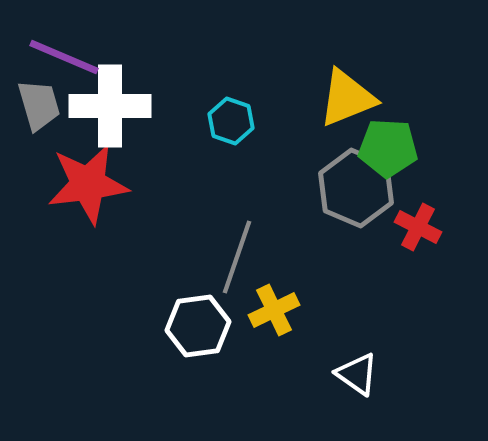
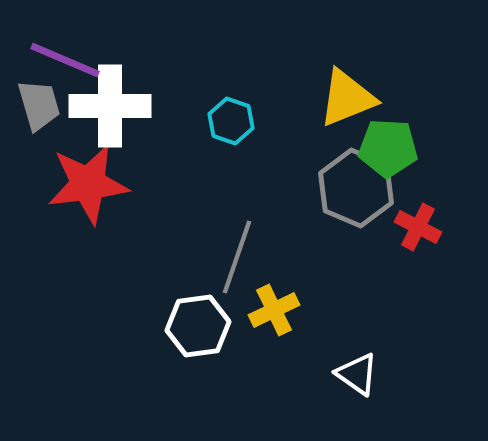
purple line: moved 1 px right, 3 px down
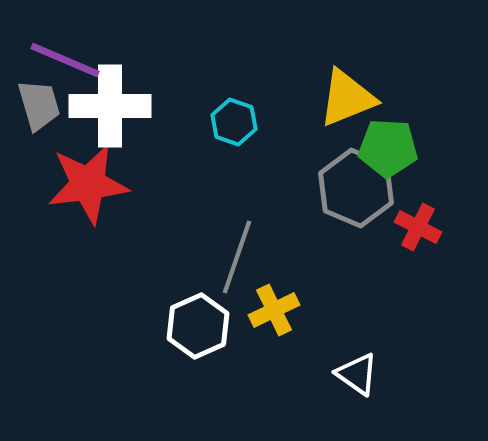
cyan hexagon: moved 3 px right, 1 px down
white hexagon: rotated 16 degrees counterclockwise
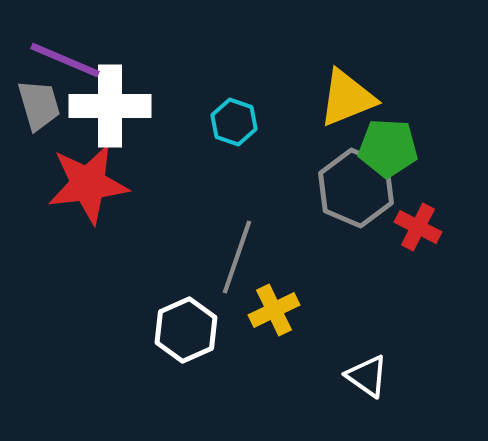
white hexagon: moved 12 px left, 4 px down
white triangle: moved 10 px right, 2 px down
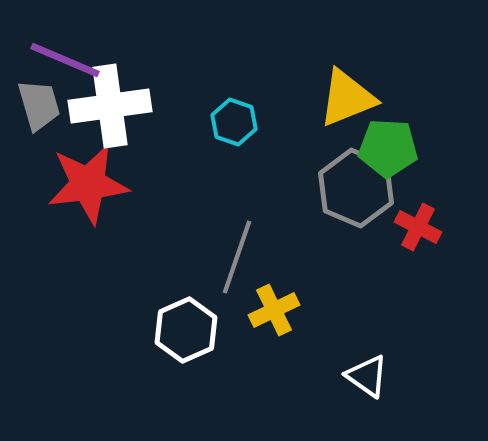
white cross: rotated 8 degrees counterclockwise
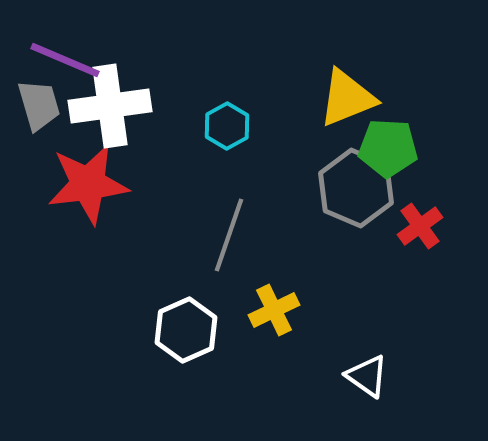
cyan hexagon: moved 7 px left, 4 px down; rotated 12 degrees clockwise
red cross: moved 2 px right, 1 px up; rotated 27 degrees clockwise
gray line: moved 8 px left, 22 px up
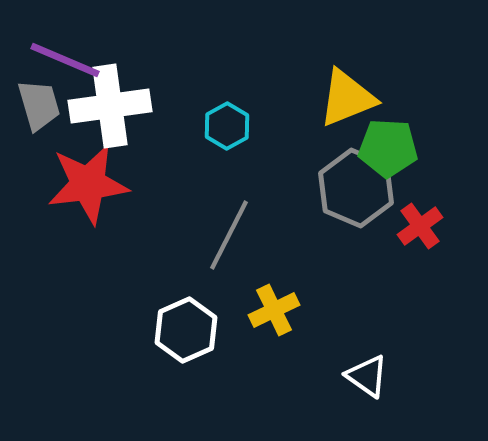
gray line: rotated 8 degrees clockwise
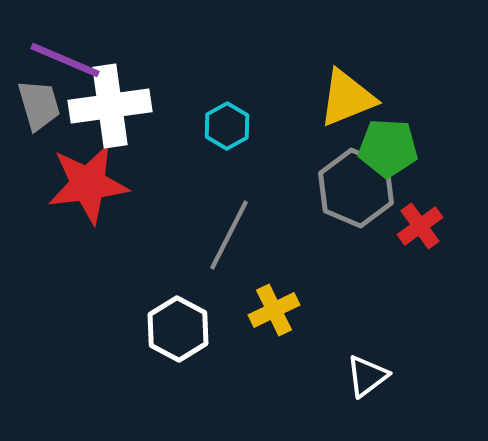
white hexagon: moved 8 px left, 1 px up; rotated 8 degrees counterclockwise
white triangle: rotated 48 degrees clockwise
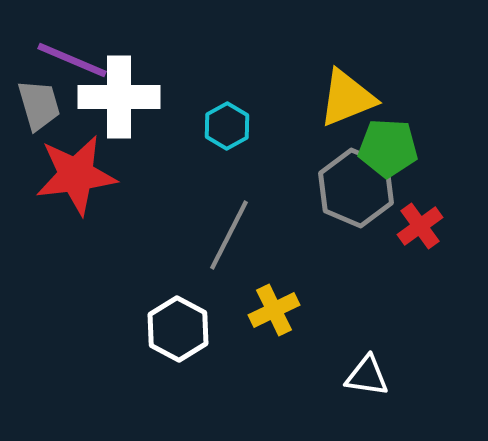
purple line: moved 7 px right
white cross: moved 9 px right, 9 px up; rotated 8 degrees clockwise
red star: moved 12 px left, 9 px up
white triangle: rotated 45 degrees clockwise
